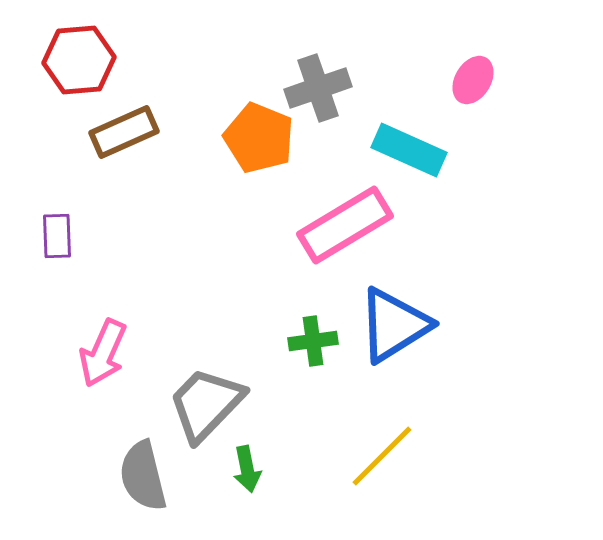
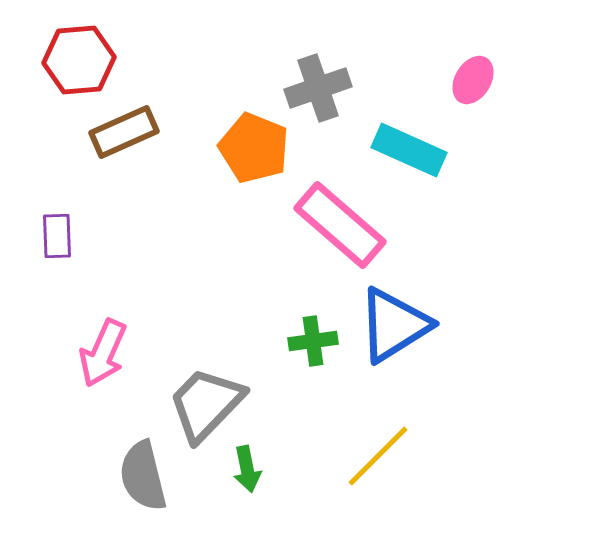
orange pentagon: moved 5 px left, 10 px down
pink rectangle: moved 5 px left; rotated 72 degrees clockwise
yellow line: moved 4 px left
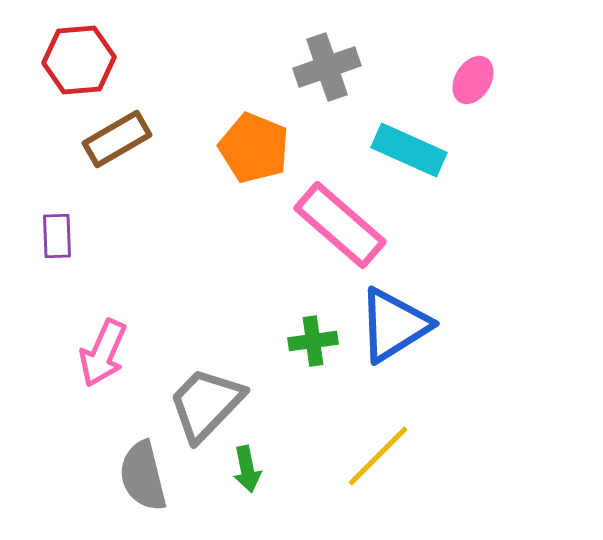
gray cross: moved 9 px right, 21 px up
brown rectangle: moved 7 px left, 7 px down; rotated 6 degrees counterclockwise
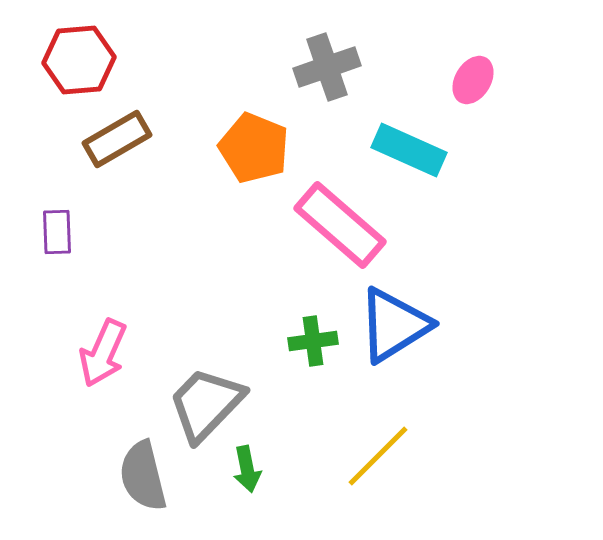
purple rectangle: moved 4 px up
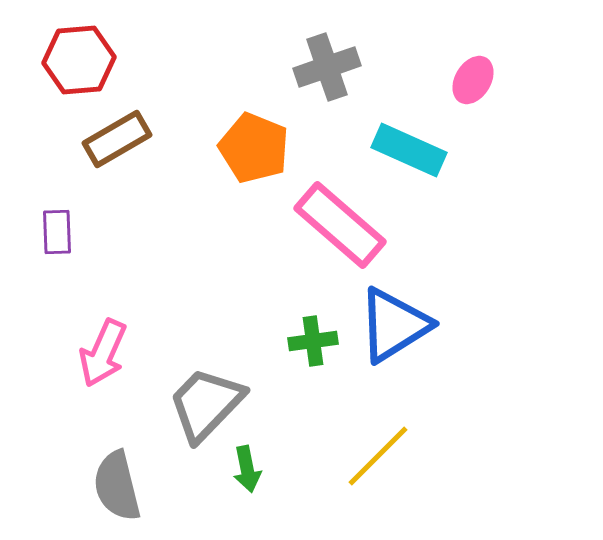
gray semicircle: moved 26 px left, 10 px down
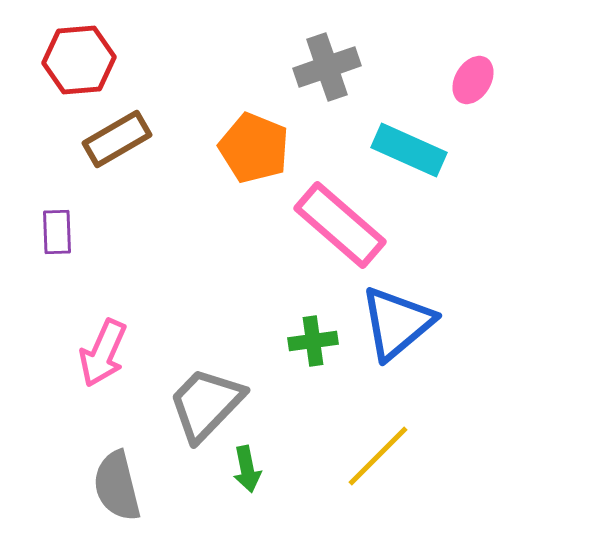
blue triangle: moved 3 px right, 2 px up; rotated 8 degrees counterclockwise
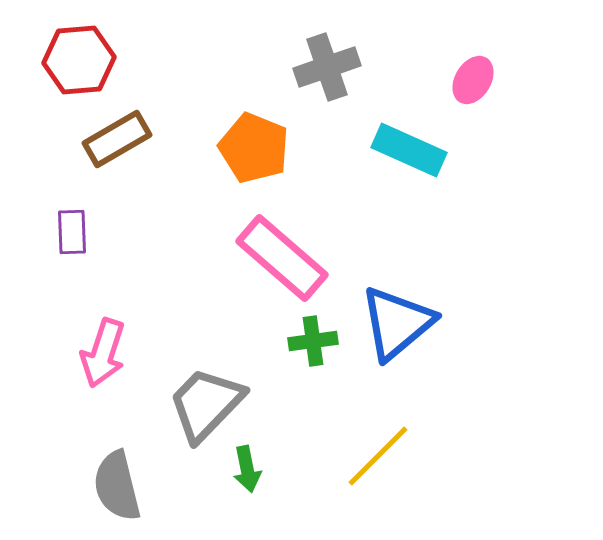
pink rectangle: moved 58 px left, 33 px down
purple rectangle: moved 15 px right
pink arrow: rotated 6 degrees counterclockwise
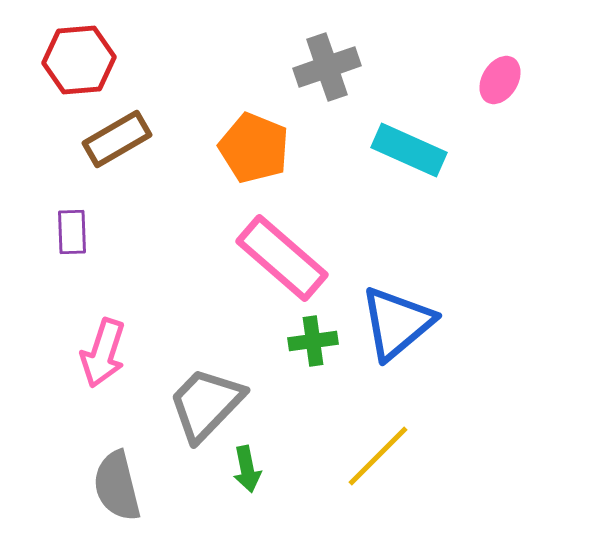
pink ellipse: moved 27 px right
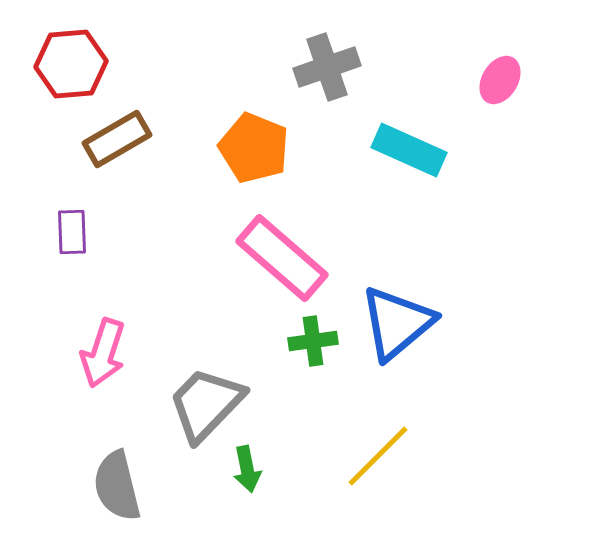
red hexagon: moved 8 px left, 4 px down
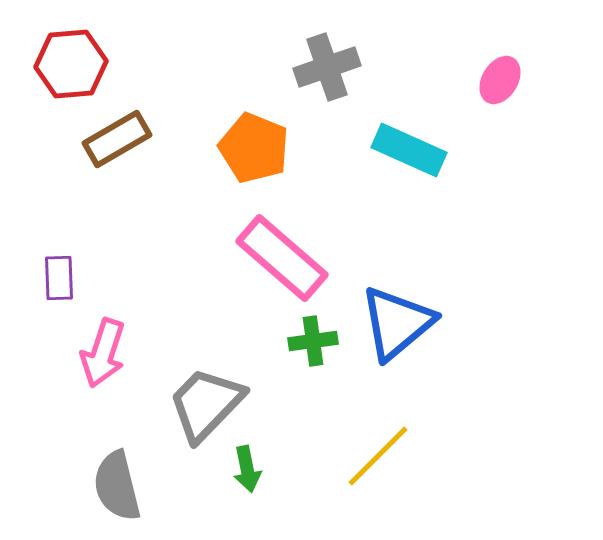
purple rectangle: moved 13 px left, 46 px down
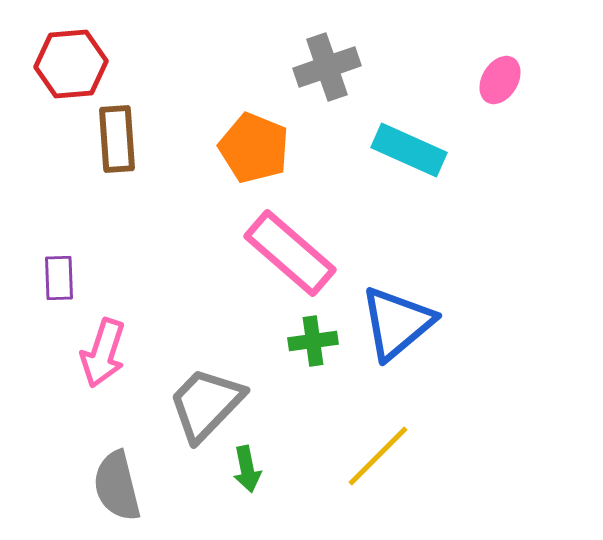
brown rectangle: rotated 64 degrees counterclockwise
pink rectangle: moved 8 px right, 5 px up
